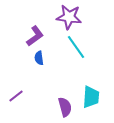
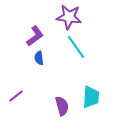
purple semicircle: moved 3 px left, 1 px up
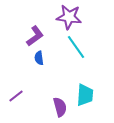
cyan trapezoid: moved 6 px left, 2 px up
purple semicircle: moved 2 px left, 1 px down
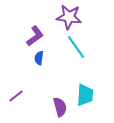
blue semicircle: rotated 16 degrees clockwise
